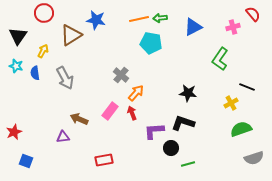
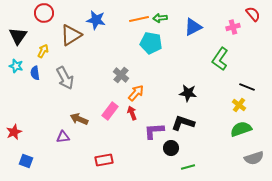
yellow cross: moved 8 px right, 2 px down; rotated 24 degrees counterclockwise
green line: moved 3 px down
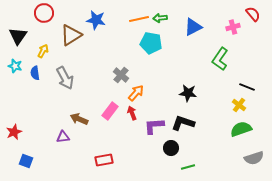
cyan star: moved 1 px left
purple L-shape: moved 5 px up
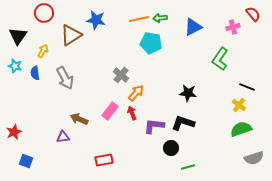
purple L-shape: rotated 10 degrees clockwise
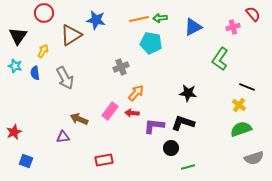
gray cross: moved 8 px up; rotated 28 degrees clockwise
red arrow: rotated 64 degrees counterclockwise
